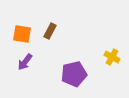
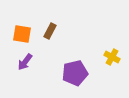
purple pentagon: moved 1 px right, 1 px up
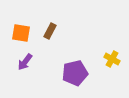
orange square: moved 1 px left, 1 px up
yellow cross: moved 2 px down
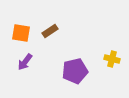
brown rectangle: rotated 28 degrees clockwise
yellow cross: rotated 14 degrees counterclockwise
purple pentagon: moved 2 px up
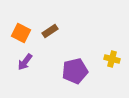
orange square: rotated 18 degrees clockwise
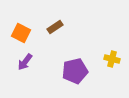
brown rectangle: moved 5 px right, 4 px up
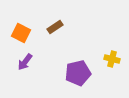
purple pentagon: moved 3 px right, 2 px down
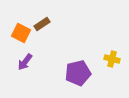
brown rectangle: moved 13 px left, 3 px up
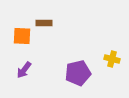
brown rectangle: moved 2 px right, 1 px up; rotated 35 degrees clockwise
orange square: moved 1 px right, 3 px down; rotated 24 degrees counterclockwise
purple arrow: moved 1 px left, 8 px down
